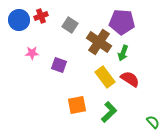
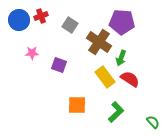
green arrow: moved 2 px left, 5 px down
orange square: rotated 12 degrees clockwise
green L-shape: moved 7 px right
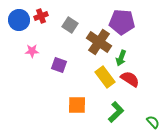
pink star: moved 2 px up
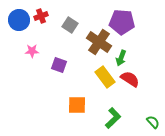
green L-shape: moved 3 px left, 6 px down
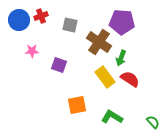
gray square: rotated 21 degrees counterclockwise
orange square: rotated 12 degrees counterclockwise
green L-shape: moved 1 px left, 1 px up; rotated 105 degrees counterclockwise
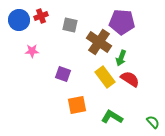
purple square: moved 4 px right, 9 px down
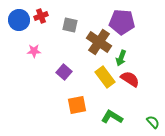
pink star: moved 2 px right
purple square: moved 1 px right, 2 px up; rotated 21 degrees clockwise
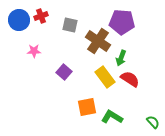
brown cross: moved 1 px left, 1 px up
orange square: moved 10 px right, 2 px down
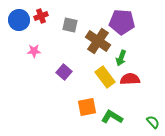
red semicircle: rotated 36 degrees counterclockwise
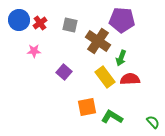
red cross: moved 1 px left, 7 px down; rotated 16 degrees counterclockwise
purple pentagon: moved 2 px up
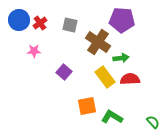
brown cross: moved 1 px down
green arrow: rotated 119 degrees counterclockwise
orange square: moved 1 px up
